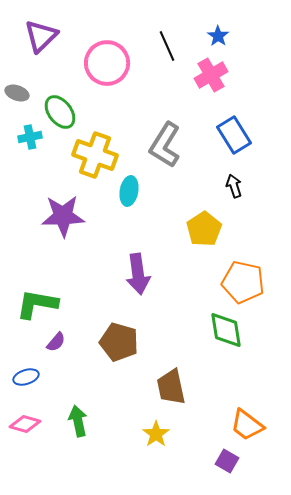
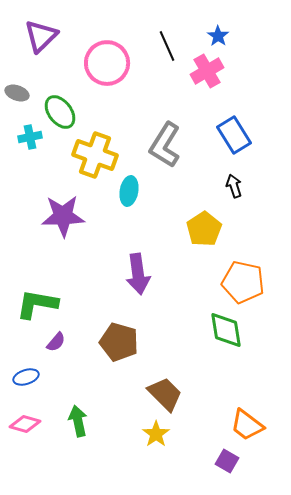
pink cross: moved 4 px left, 4 px up
brown trapezoid: moved 6 px left, 7 px down; rotated 147 degrees clockwise
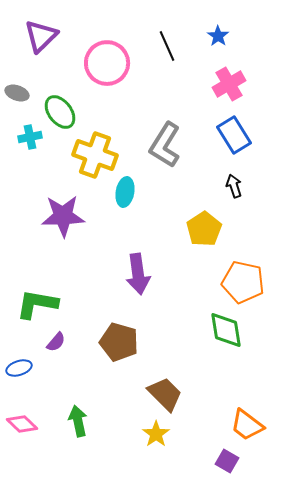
pink cross: moved 22 px right, 13 px down
cyan ellipse: moved 4 px left, 1 px down
blue ellipse: moved 7 px left, 9 px up
pink diamond: moved 3 px left; rotated 28 degrees clockwise
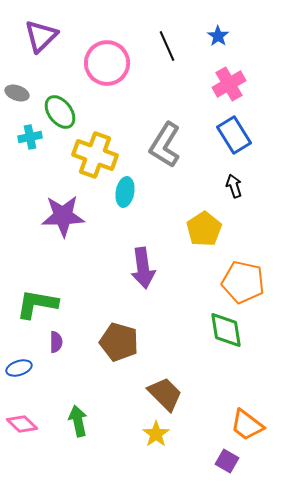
purple arrow: moved 5 px right, 6 px up
purple semicircle: rotated 40 degrees counterclockwise
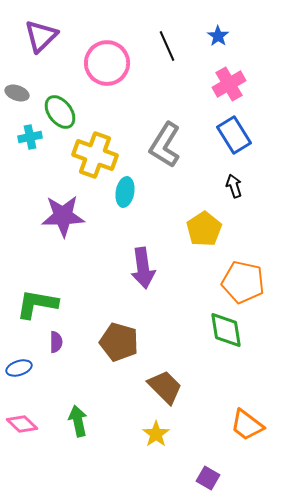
brown trapezoid: moved 7 px up
purple square: moved 19 px left, 17 px down
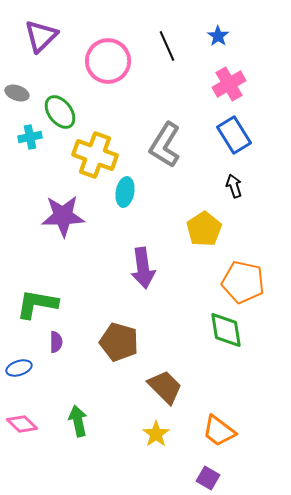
pink circle: moved 1 px right, 2 px up
orange trapezoid: moved 28 px left, 6 px down
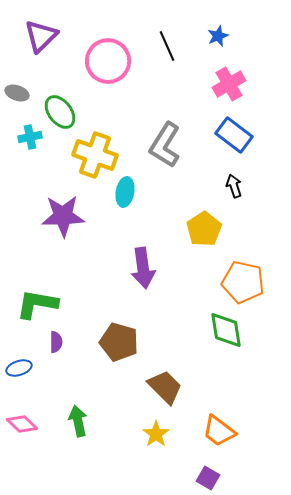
blue star: rotated 15 degrees clockwise
blue rectangle: rotated 21 degrees counterclockwise
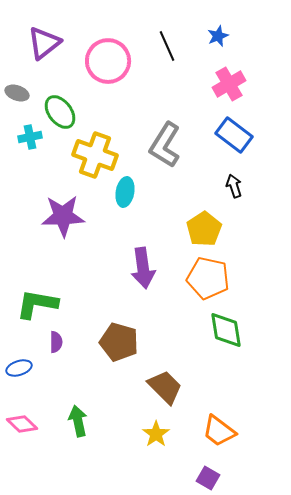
purple triangle: moved 3 px right, 7 px down; rotated 6 degrees clockwise
orange pentagon: moved 35 px left, 4 px up
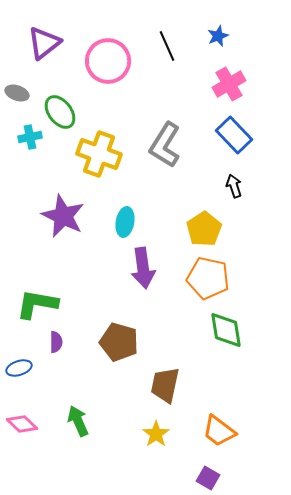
blue rectangle: rotated 9 degrees clockwise
yellow cross: moved 4 px right, 1 px up
cyan ellipse: moved 30 px down
purple star: rotated 27 degrees clockwise
brown trapezoid: moved 2 px up; rotated 123 degrees counterclockwise
green arrow: rotated 12 degrees counterclockwise
